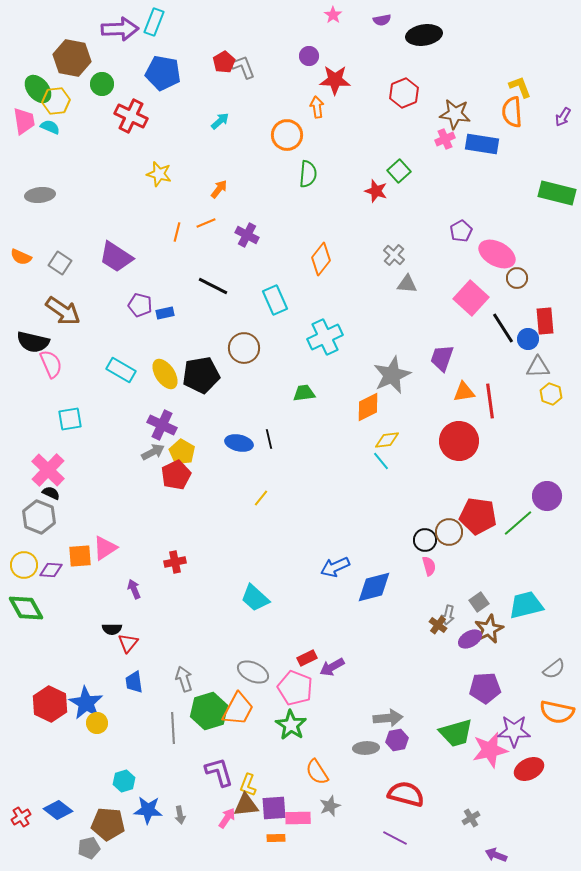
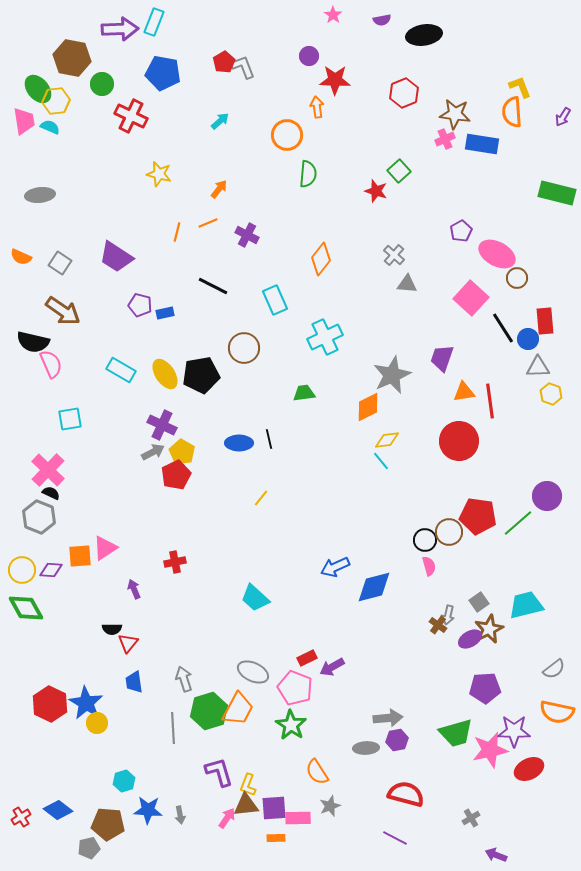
orange line at (206, 223): moved 2 px right
blue ellipse at (239, 443): rotated 12 degrees counterclockwise
yellow circle at (24, 565): moved 2 px left, 5 px down
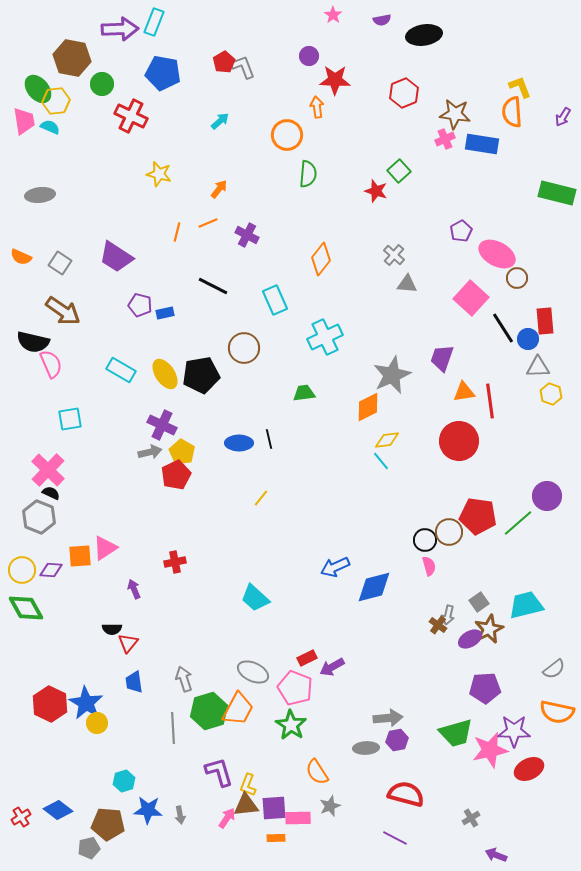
gray arrow at (153, 452): moved 3 px left; rotated 15 degrees clockwise
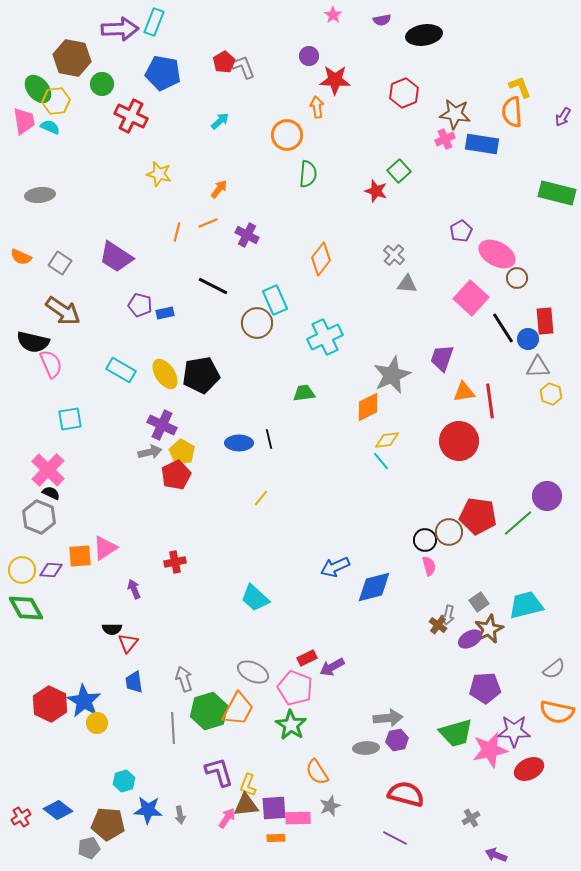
brown circle at (244, 348): moved 13 px right, 25 px up
blue star at (86, 703): moved 2 px left, 2 px up
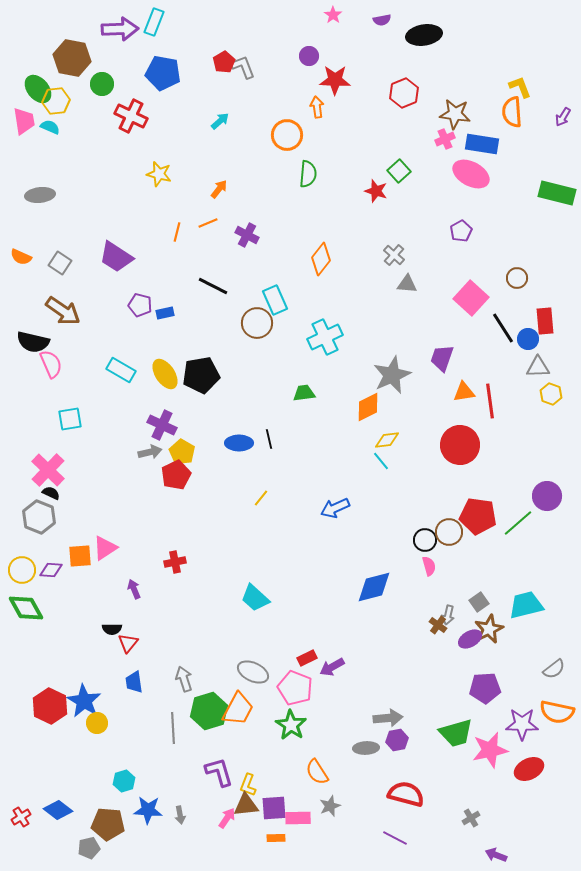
pink ellipse at (497, 254): moved 26 px left, 80 px up
red circle at (459, 441): moved 1 px right, 4 px down
blue arrow at (335, 567): moved 59 px up
red hexagon at (50, 704): moved 2 px down
purple star at (514, 731): moved 8 px right, 7 px up
